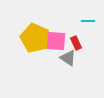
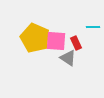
cyan line: moved 5 px right, 6 px down
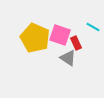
cyan line: rotated 32 degrees clockwise
pink square: moved 4 px right, 6 px up; rotated 15 degrees clockwise
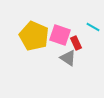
yellow pentagon: moved 1 px left, 2 px up
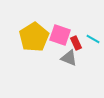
cyan line: moved 12 px down
yellow pentagon: moved 1 px down; rotated 16 degrees clockwise
gray triangle: moved 1 px right; rotated 12 degrees counterclockwise
